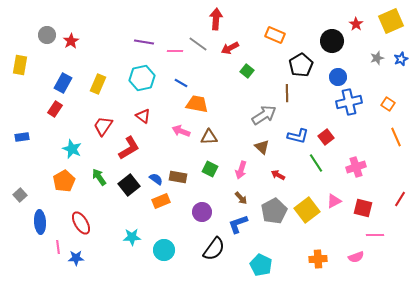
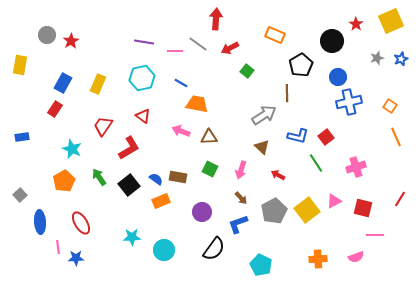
orange square at (388, 104): moved 2 px right, 2 px down
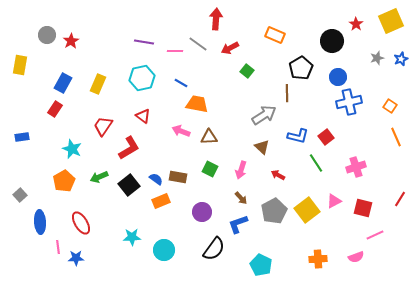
black pentagon at (301, 65): moved 3 px down
green arrow at (99, 177): rotated 78 degrees counterclockwise
pink line at (375, 235): rotated 24 degrees counterclockwise
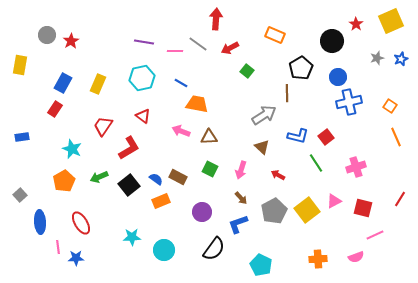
brown rectangle at (178, 177): rotated 18 degrees clockwise
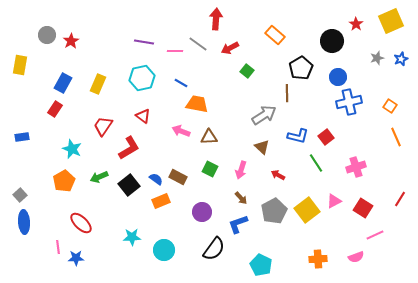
orange rectangle at (275, 35): rotated 18 degrees clockwise
red square at (363, 208): rotated 18 degrees clockwise
blue ellipse at (40, 222): moved 16 px left
red ellipse at (81, 223): rotated 15 degrees counterclockwise
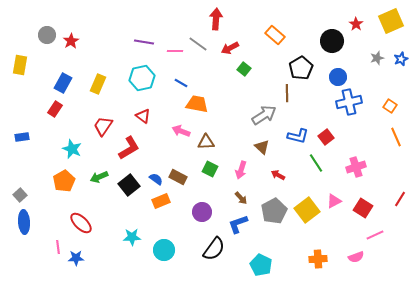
green square at (247, 71): moved 3 px left, 2 px up
brown triangle at (209, 137): moved 3 px left, 5 px down
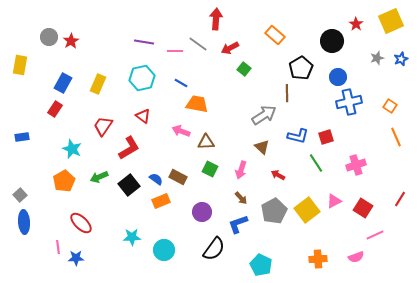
gray circle at (47, 35): moved 2 px right, 2 px down
red square at (326, 137): rotated 21 degrees clockwise
pink cross at (356, 167): moved 2 px up
